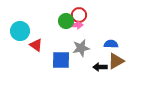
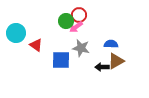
pink arrow: moved 2 px down; rotated 144 degrees clockwise
cyan circle: moved 4 px left, 2 px down
gray star: rotated 24 degrees clockwise
black arrow: moved 2 px right
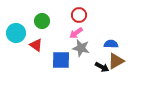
green circle: moved 24 px left
pink arrow: moved 6 px down
black arrow: rotated 152 degrees counterclockwise
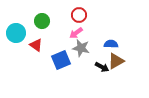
blue square: rotated 24 degrees counterclockwise
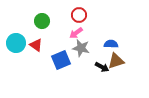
cyan circle: moved 10 px down
brown triangle: rotated 12 degrees clockwise
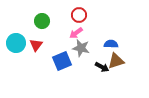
red triangle: rotated 32 degrees clockwise
blue square: moved 1 px right, 1 px down
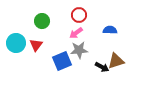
blue semicircle: moved 1 px left, 14 px up
gray star: moved 2 px left, 2 px down; rotated 18 degrees counterclockwise
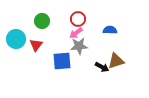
red circle: moved 1 px left, 4 px down
cyan circle: moved 4 px up
gray star: moved 4 px up
blue square: rotated 18 degrees clockwise
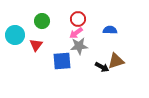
cyan circle: moved 1 px left, 4 px up
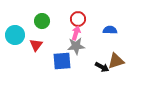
pink arrow: rotated 144 degrees clockwise
gray star: moved 3 px left
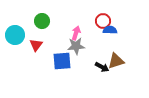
red circle: moved 25 px right, 2 px down
